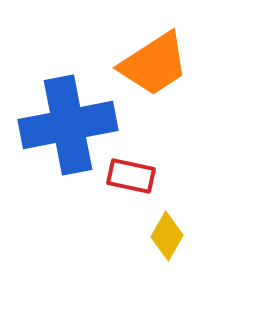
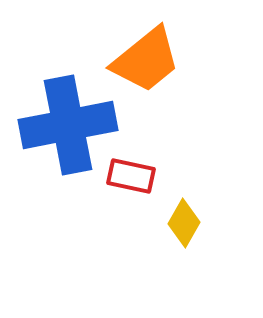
orange trapezoid: moved 8 px left, 4 px up; rotated 6 degrees counterclockwise
yellow diamond: moved 17 px right, 13 px up
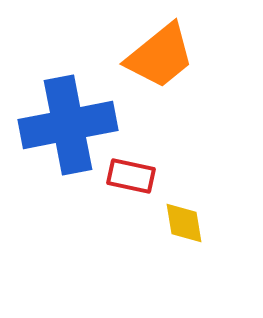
orange trapezoid: moved 14 px right, 4 px up
yellow diamond: rotated 39 degrees counterclockwise
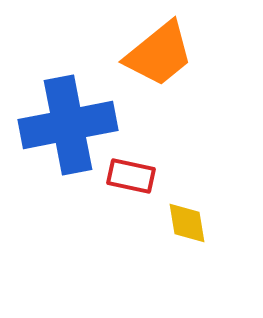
orange trapezoid: moved 1 px left, 2 px up
yellow diamond: moved 3 px right
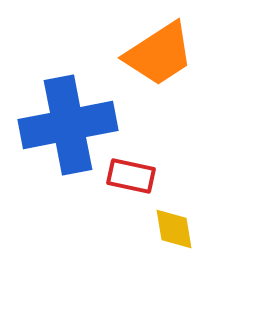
orange trapezoid: rotated 6 degrees clockwise
yellow diamond: moved 13 px left, 6 px down
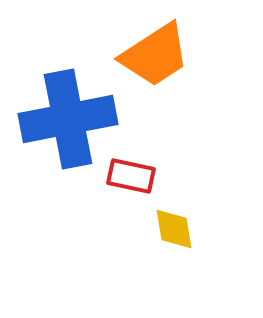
orange trapezoid: moved 4 px left, 1 px down
blue cross: moved 6 px up
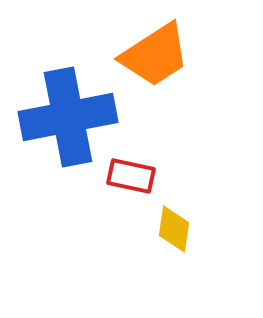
blue cross: moved 2 px up
yellow diamond: rotated 18 degrees clockwise
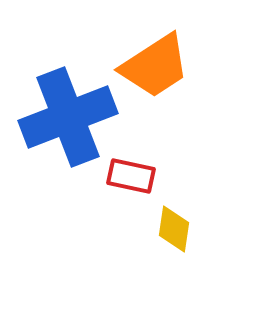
orange trapezoid: moved 11 px down
blue cross: rotated 10 degrees counterclockwise
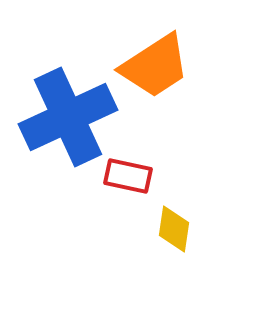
blue cross: rotated 4 degrees counterclockwise
red rectangle: moved 3 px left
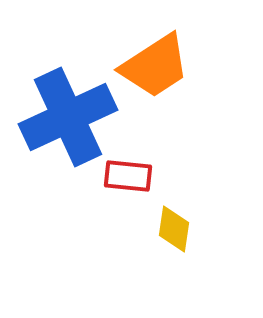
red rectangle: rotated 6 degrees counterclockwise
